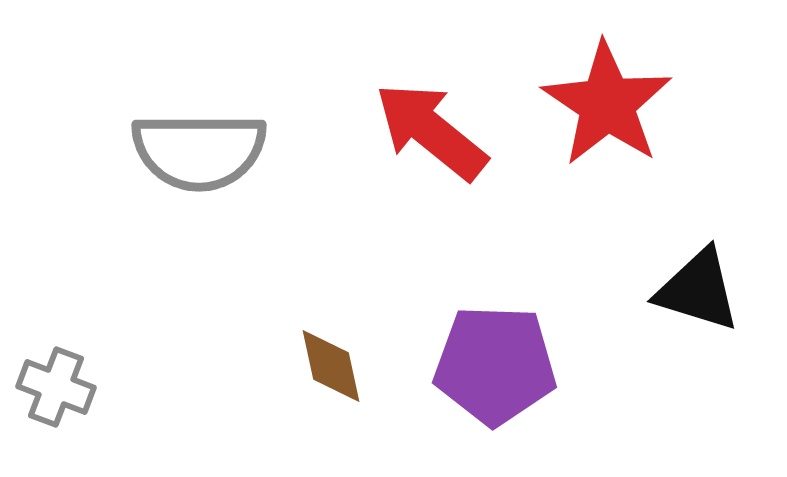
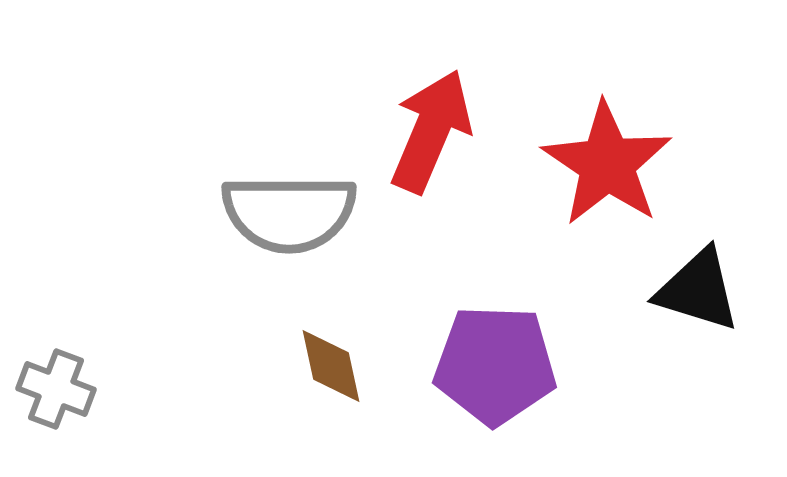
red star: moved 60 px down
red arrow: rotated 74 degrees clockwise
gray semicircle: moved 90 px right, 62 px down
gray cross: moved 2 px down
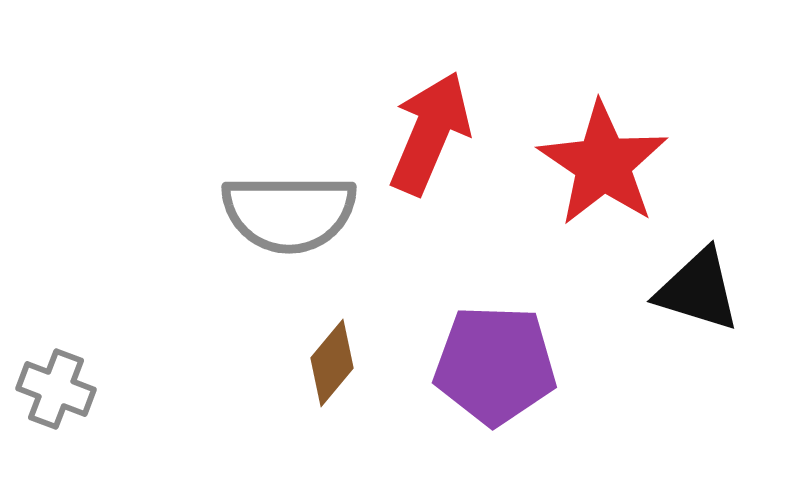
red arrow: moved 1 px left, 2 px down
red star: moved 4 px left
brown diamond: moved 1 px right, 3 px up; rotated 52 degrees clockwise
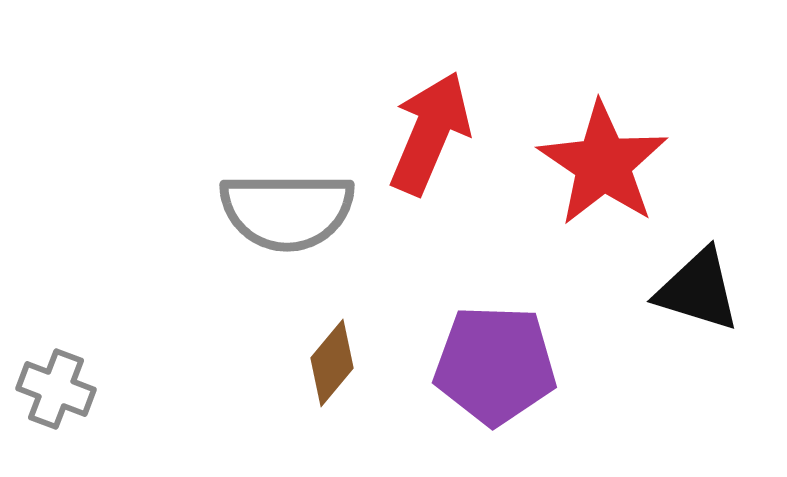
gray semicircle: moved 2 px left, 2 px up
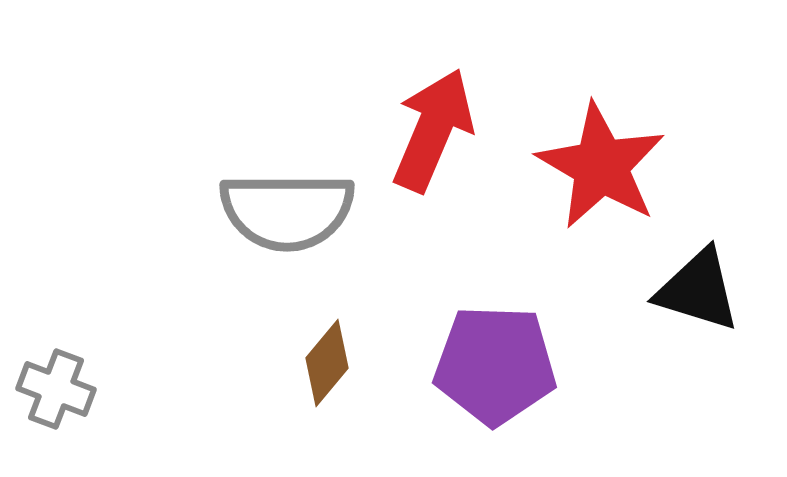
red arrow: moved 3 px right, 3 px up
red star: moved 2 px left, 2 px down; rotated 4 degrees counterclockwise
brown diamond: moved 5 px left
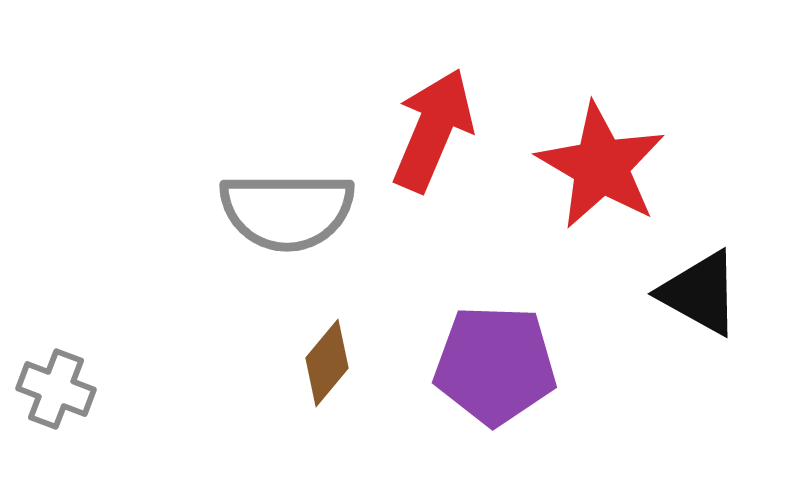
black triangle: moved 2 px right, 3 px down; rotated 12 degrees clockwise
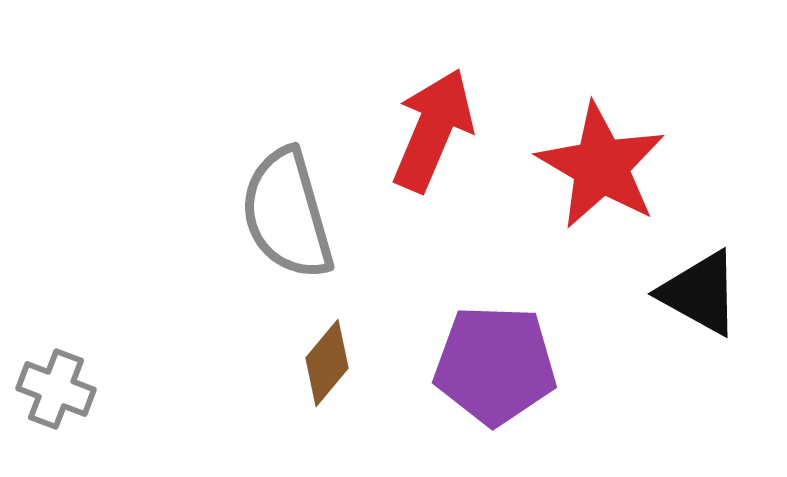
gray semicircle: moved 3 px down; rotated 74 degrees clockwise
